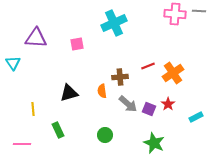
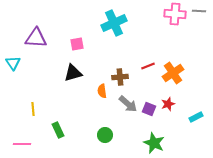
black triangle: moved 4 px right, 20 px up
red star: rotated 16 degrees clockwise
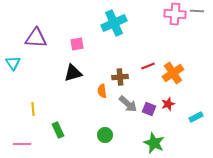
gray line: moved 2 px left
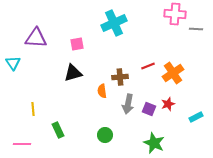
gray line: moved 1 px left, 18 px down
gray arrow: rotated 60 degrees clockwise
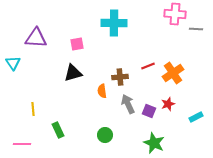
cyan cross: rotated 25 degrees clockwise
gray arrow: rotated 144 degrees clockwise
purple square: moved 2 px down
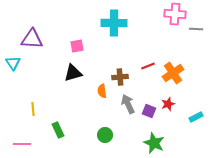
purple triangle: moved 4 px left, 1 px down
pink square: moved 2 px down
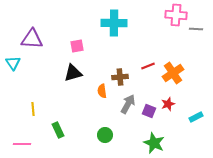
pink cross: moved 1 px right, 1 px down
gray arrow: rotated 54 degrees clockwise
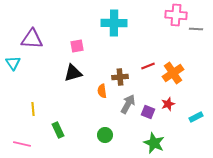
purple square: moved 1 px left, 1 px down
pink line: rotated 12 degrees clockwise
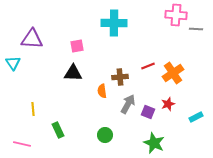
black triangle: rotated 18 degrees clockwise
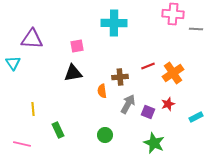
pink cross: moved 3 px left, 1 px up
black triangle: rotated 12 degrees counterclockwise
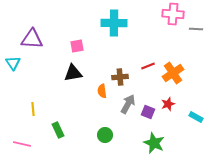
cyan rectangle: rotated 56 degrees clockwise
